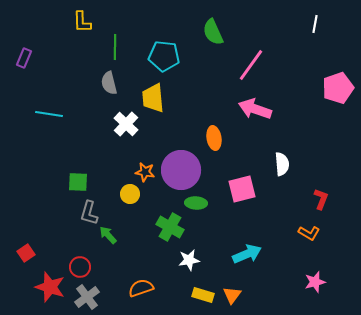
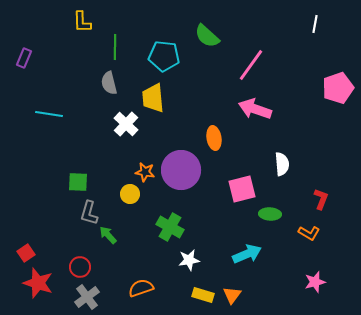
green semicircle: moved 6 px left, 4 px down; rotated 24 degrees counterclockwise
green ellipse: moved 74 px right, 11 px down
red star: moved 12 px left, 4 px up
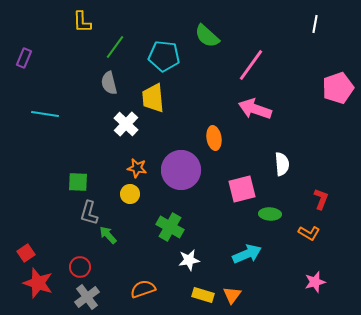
green line: rotated 35 degrees clockwise
cyan line: moved 4 px left
orange star: moved 8 px left, 4 px up
orange semicircle: moved 2 px right, 1 px down
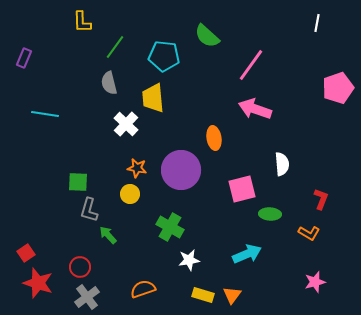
white line: moved 2 px right, 1 px up
gray L-shape: moved 3 px up
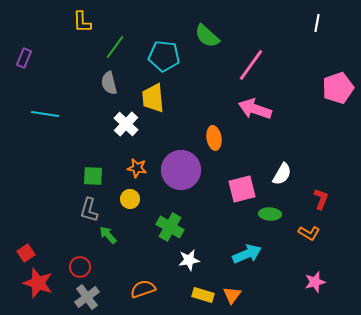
white semicircle: moved 10 px down; rotated 35 degrees clockwise
green square: moved 15 px right, 6 px up
yellow circle: moved 5 px down
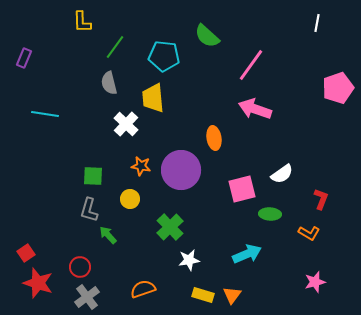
orange star: moved 4 px right, 2 px up
white semicircle: rotated 25 degrees clockwise
green cross: rotated 16 degrees clockwise
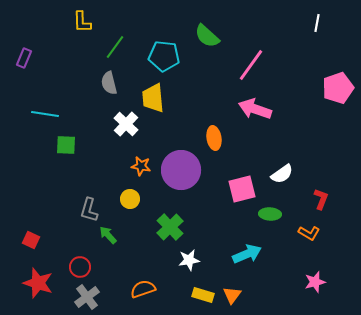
green square: moved 27 px left, 31 px up
red square: moved 5 px right, 13 px up; rotated 30 degrees counterclockwise
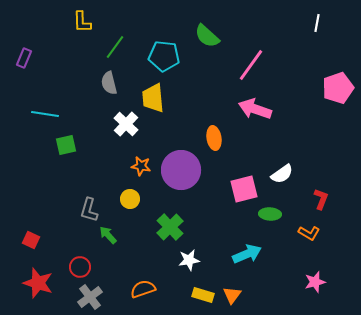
green square: rotated 15 degrees counterclockwise
pink square: moved 2 px right
gray cross: moved 3 px right
